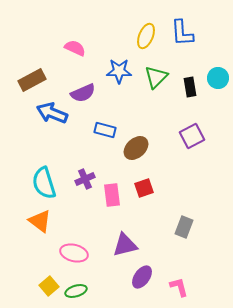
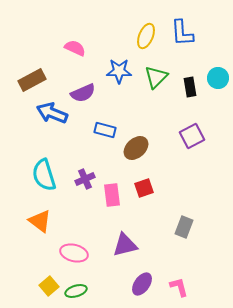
cyan semicircle: moved 8 px up
purple ellipse: moved 7 px down
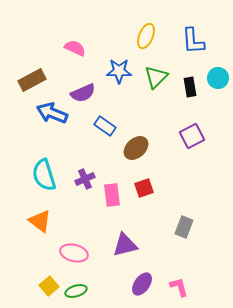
blue L-shape: moved 11 px right, 8 px down
blue rectangle: moved 4 px up; rotated 20 degrees clockwise
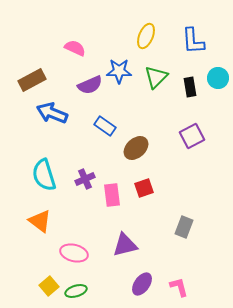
purple semicircle: moved 7 px right, 8 px up
